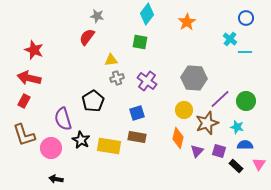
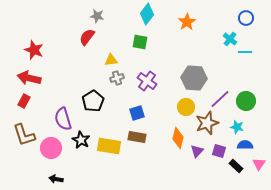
yellow circle: moved 2 px right, 3 px up
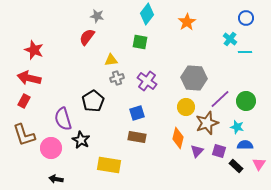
yellow rectangle: moved 19 px down
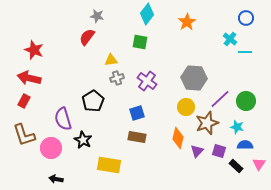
black star: moved 2 px right
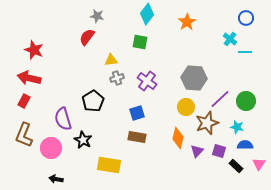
brown L-shape: rotated 40 degrees clockwise
